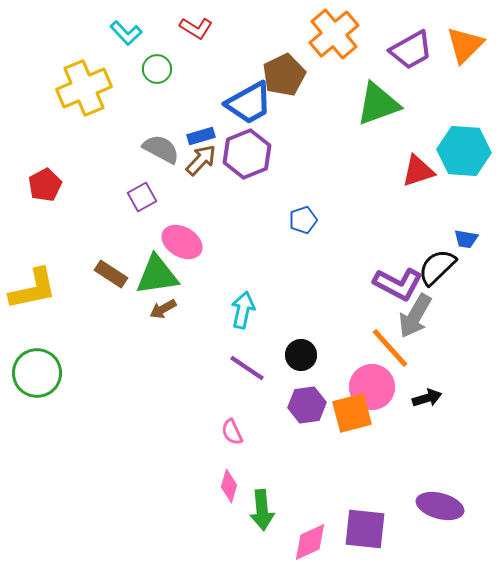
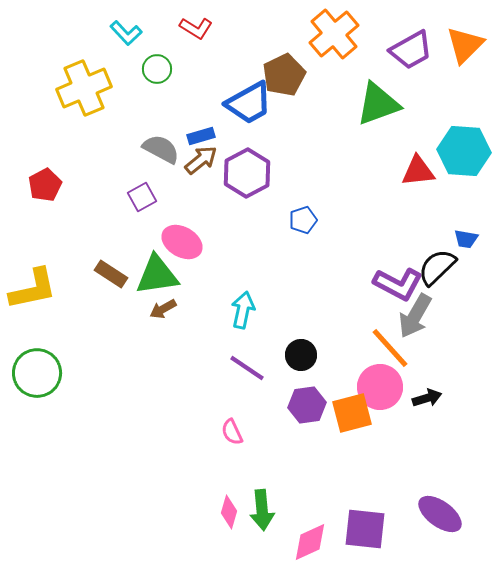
purple hexagon at (247, 154): moved 19 px down; rotated 6 degrees counterclockwise
brown arrow at (201, 160): rotated 8 degrees clockwise
red triangle at (418, 171): rotated 12 degrees clockwise
pink circle at (372, 387): moved 8 px right
pink diamond at (229, 486): moved 26 px down
purple ellipse at (440, 506): moved 8 px down; rotated 21 degrees clockwise
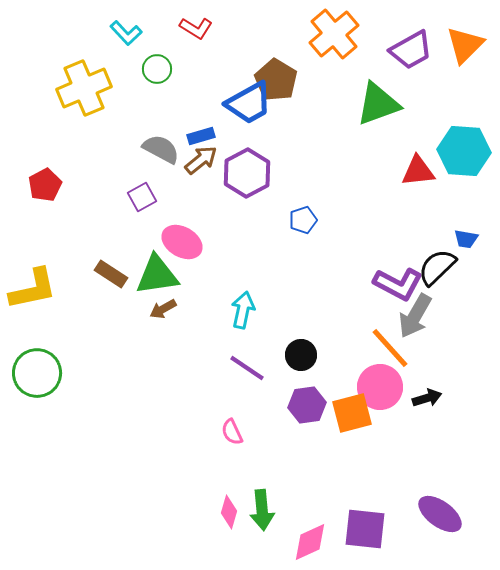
brown pentagon at (284, 75): moved 8 px left, 5 px down; rotated 15 degrees counterclockwise
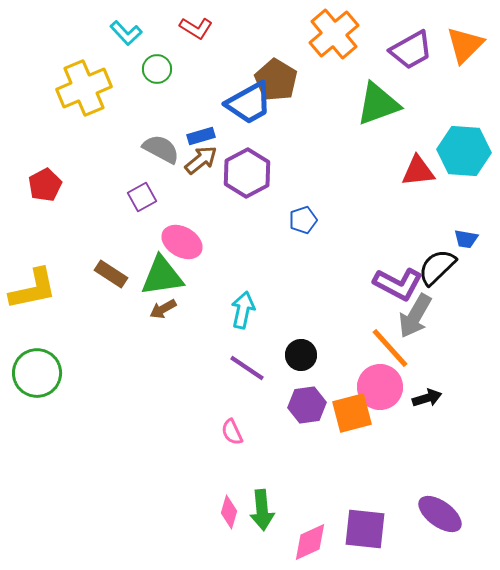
green triangle at (157, 275): moved 5 px right, 1 px down
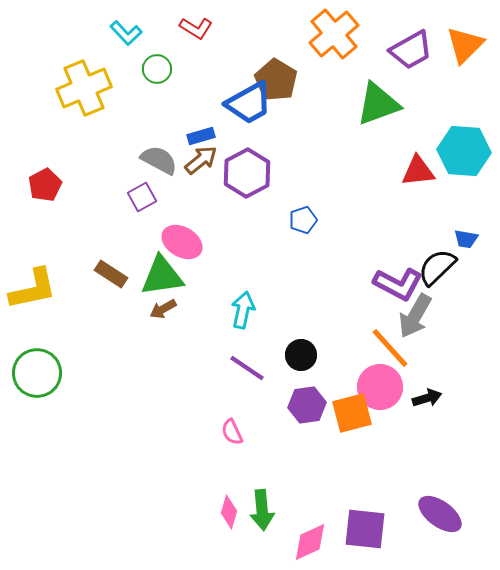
gray semicircle at (161, 149): moved 2 px left, 11 px down
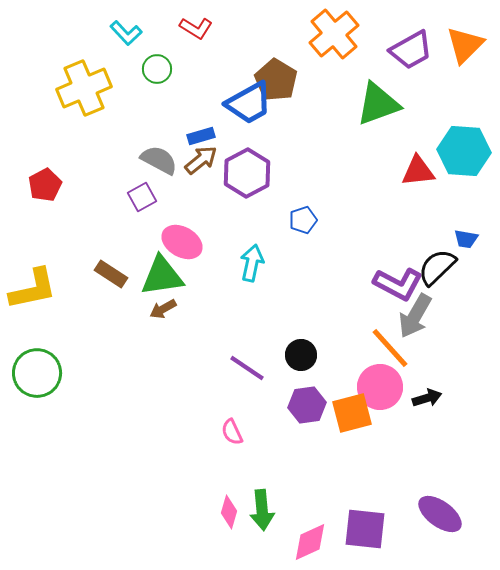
cyan arrow at (243, 310): moved 9 px right, 47 px up
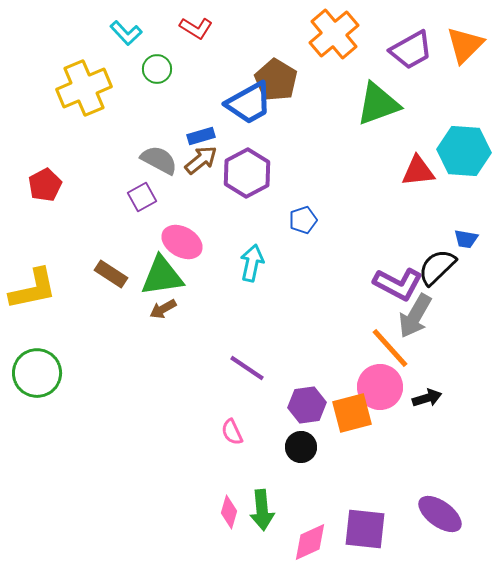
black circle at (301, 355): moved 92 px down
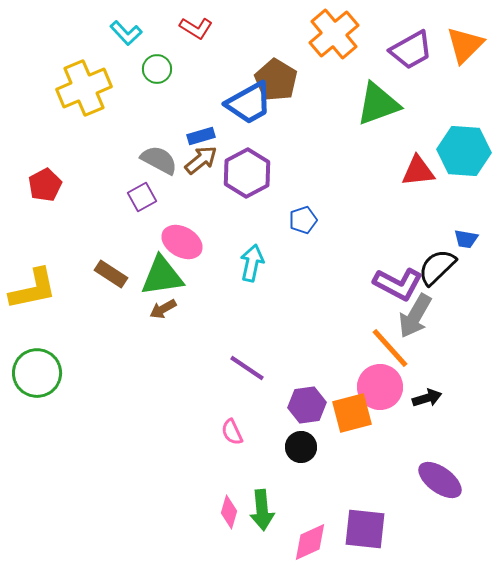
purple ellipse at (440, 514): moved 34 px up
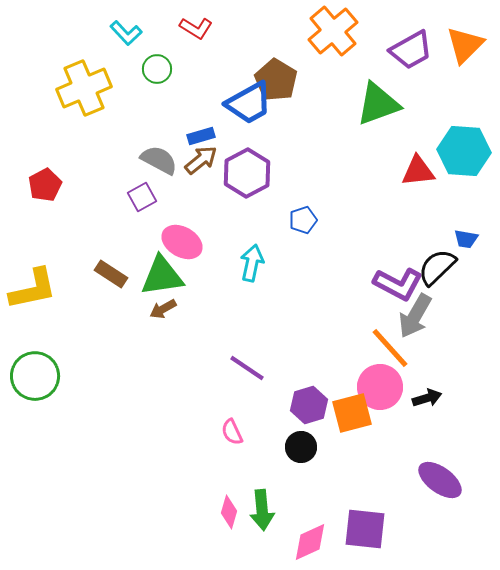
orange cross at (334, 34): moved 1 px left, 3 px up
green circle at (37, 373): moved 2 px left, 3 px down
purple hexagon at (307, 405): moved 2 px right; rotated 9 degrees counterclockwise
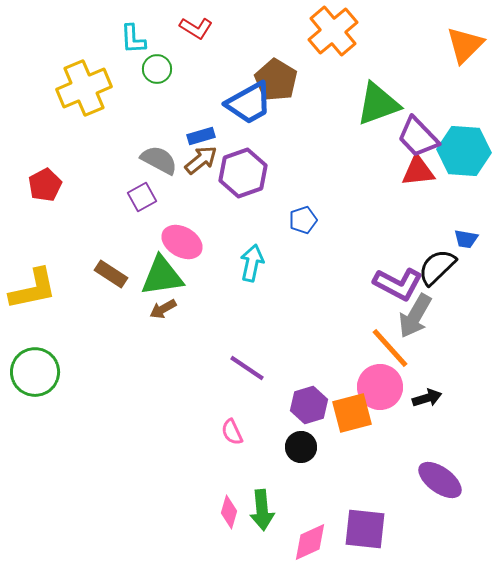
cyan L-shape at (126, 33): moved 7 px right, 6 px down; rotated 40 degrees clockwise
purple trapezoid at (411, 50): moved 7 px right, 87 px down; rotated 75 degrees clockwise
purple hexagon at (247, 173): moved 4 px left; rotated 9 degrees clockwise
green circle at (35, 376): moved 4 px up
